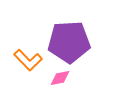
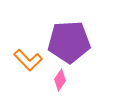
pink diamond: moved 2 px down; rotated 45 degrees counterclockwise
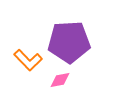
pink diamond: rotated 45 degrees clockwise
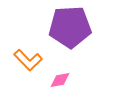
purple pentagon: moved 1 px right, 15 px up
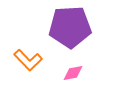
pink diamond: moved 13 px right, 7 px up
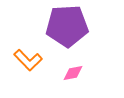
purple pentagon: moved 3 px left, 1 px up
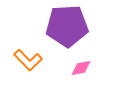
pink diamond: moved 8 px right, 5 px up
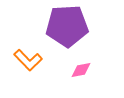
pink diamond: moved 2 px down
